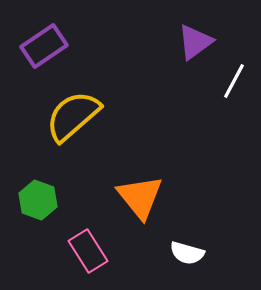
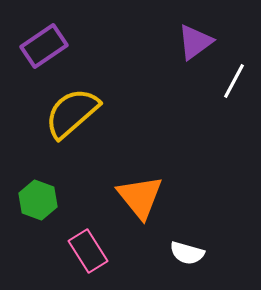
yellow semicircle: moved 1 px left, 3 px up
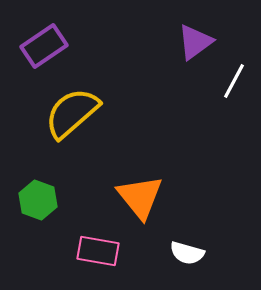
pink rectangle: moved 10 px right; rotated 48 degrees counterclockwise
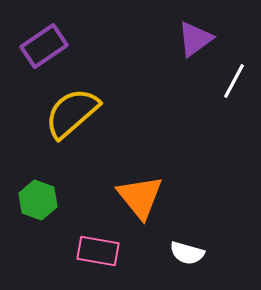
purple triangle: moved 3 px up
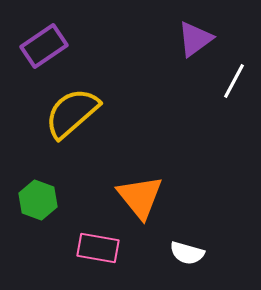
pink rectangle: moved 3 px up
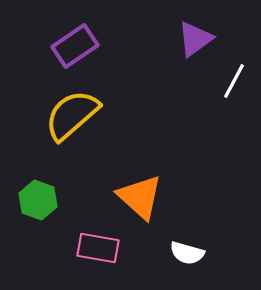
purple rectangle: moved 31 px right
yellow semicircle: moved 2 px down
orange triangle: rotated 9 degrees counterclockwise
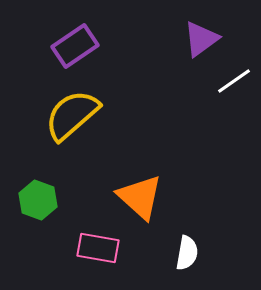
purple triangle: moved 6 px right
white line: rotated 27 degrees clockwise
white semicircle: rotated 96 degrees counterclockwise
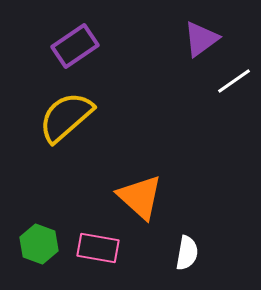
yellow semicircle: moved 6 px left, 2 px down
green hexagon: moved 1 px right, 44 px down
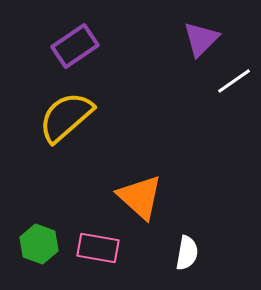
purple triangle: rotated 9 degrees counterclockwise
